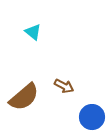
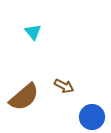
cyan triangle: rotated 12 degrees clockwise
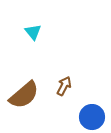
brown arrow: rotated 90 degrees counterclockwise
brown semicircle: moved 2 px up
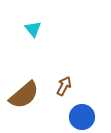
cyan triangle: moved 3 px up
blue circle: moved 10 px left
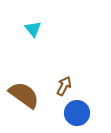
brown semicircle: rotated 104 degrees counterclockwise
blue circle: moved 5 px left, 4 px up
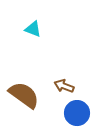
cyan triangle: rotated 30 degrees counterclockwise
brown arrow: rotated 96 degrees counterclockwise
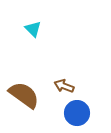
cyan triangle: rotated 24 degrees clockwise
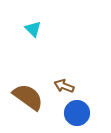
brown semicircle: moved 4 px right, 2 px down
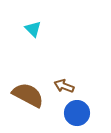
brown semicircle: moved 2 px up; rotated 8 degrees counterclockwise
